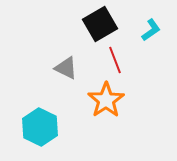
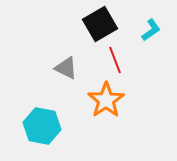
cyan hexagon: moved 2 px right, 1 px up; rotated 15 degrees counterclockwise
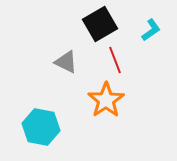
gray triangle: moved 6 px up
cyan hexagon: moved 1 px left, 1 px down
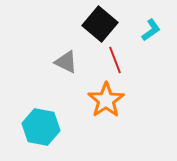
black square: rotated 20 degrees counterclockwise
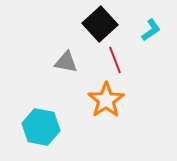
black square: rotated 8 degrees clockwise
gray triangle: rotated 15 degrees counterclockwise
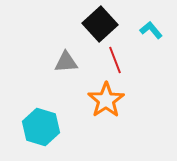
cyan L-shape: rotated 95 degrees counterclockwise
gray triangle: rotated 15 degrees counterclockwise
cyan hexagon: rotated 6 degrees clockwise
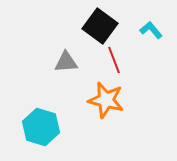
black square: moved 2 px down; rotated 12 degrees counterclockwise
red line: moved 1 px left
orange star: rotated 24 degrees counterclockwise
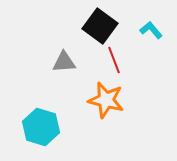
gray triangle: moved 2 px left
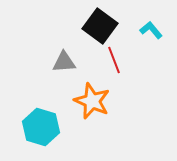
orange star: moved 14 px left, 1 px down; rotated 9 degrees clockwise
